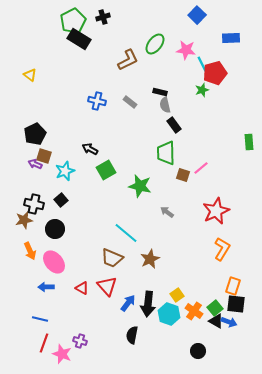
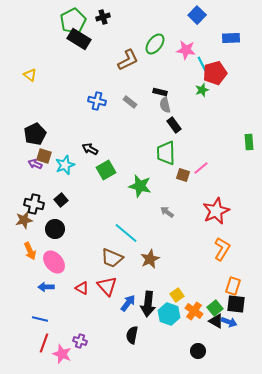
cyan star at (65, 171): moved 6 px up
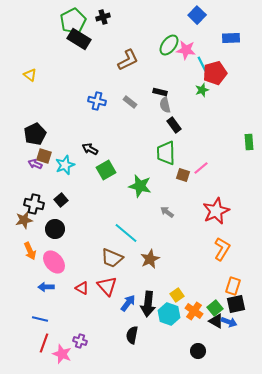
green ellipse at (155, 44): moved 14 px right, 1 px down
black square at (236, 304): rotated 18 degrees counterclockwise
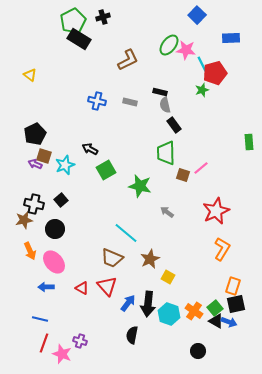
gray rectangle at (130, 102): rotated 24 degrees counterclockwise
yellow square at (177, 295): moved 9 px left, 18 px up; rotated 24 degrees counterclockwise
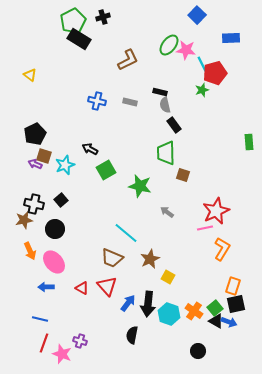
pink line at (201, 168): moved 4 px right, 60 px down; rotated 28 degrees clockwise
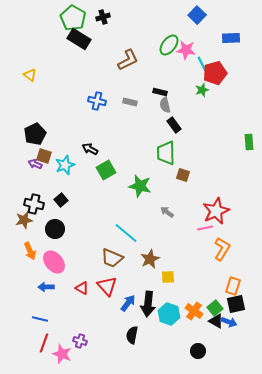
green pentagon at (73, 21): moved 3 px up; rotated 15 degrees counterclockwise
yellow square at (168, 277): rotated 32 degrees counterclockwise
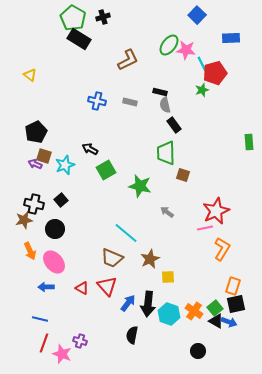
black pentagon at (35, 134): moved 1 px right, 2 px up
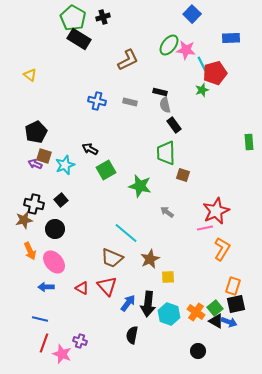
blue square at (197, 15): moved 5 px left, 1 px up
orange cross at (194, 311): moved 2 px right, 1 px down
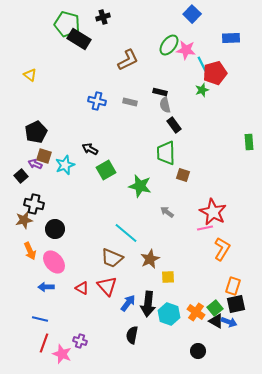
green pentagon at (73, 18): moved 6 px left, 6 px down; rotated 15 degrees counterclockwise
black square at (61, 200): moved 40 px left, 24 px up
red star at (216, 211): moved 3 px left, 1 px down; rotated 20 degrees counterclockwise
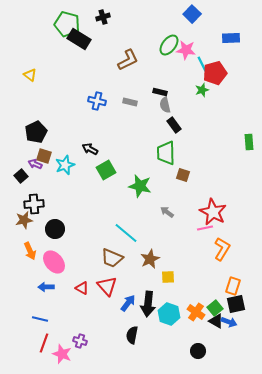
black cross at (34, 204): rotated 18 degrees counterclockwise
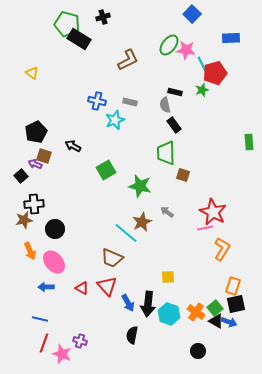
yellow triangle at (30, 75): moved 2 px right, 2 px up
black rectangle at (160, 92): moved 15 px right
black arrow at (90, 149): moved 17 px left, 3 px up
cyan star at (65, 165): moved 50 px right, 45 px up
brown star at (150, 259): moved 8 px left, 37 px up
blue arrow at (128, 303): rotated 114 degrees clockwise
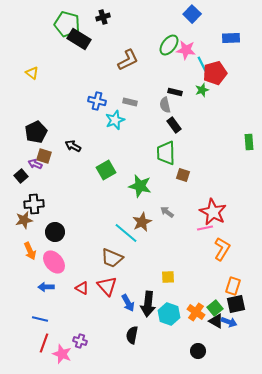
black circle at (55, 229): moved 3 px down
